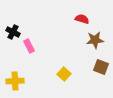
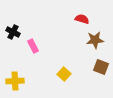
pink rectangle: moved 4 px right
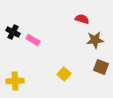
pink rectangle: moved 6 px up; rotated 32 degrees counterclockwise
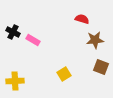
yellow square: rotated 16 degrees clockwise
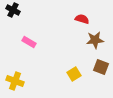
black cross: moved 22 px up
pink rectangle: moved 4 px left, 2 px down
yellow square: moved 10 px right
yellow cross: rotated 24 degrees clockwise
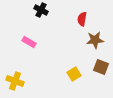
black cross: moved 28 px right
red semicircle: rotated 96 degrees counterclockwise
